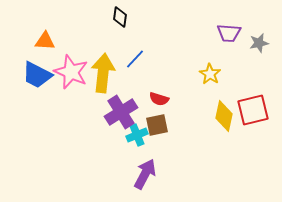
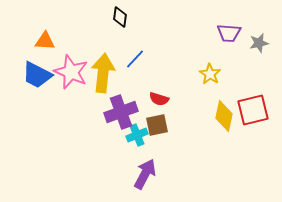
purple cross: rotated 12 degrees clockwise
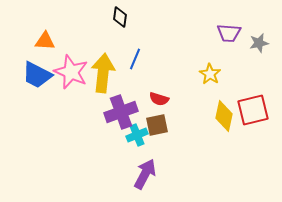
blue line: rotated 20 degrees counterclockwise
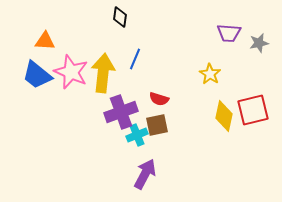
blue trapezoid: rotated 12 degrees clockwise
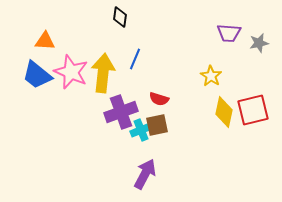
yellow star: moved 1 px right, 2 px down
yellow diamond: moved 4 px up
cyan cross: moved 4 px right, 5 px up
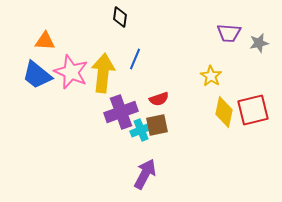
red semicircle: rotated 36 degrees counterclockwise
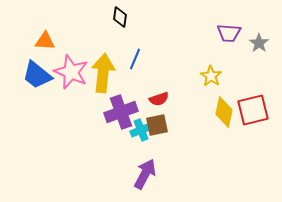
gray star: rotated 24 degrees counterclockwise
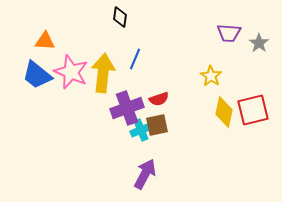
purple cross: moved 6 px right, 4 px up
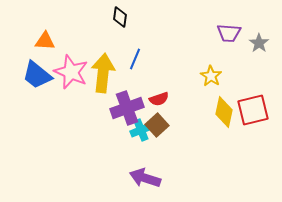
brown square: rotated 30 degrees counterclockwise
purple arrow: moved 4 px down; rotated 100 degrees counterclockwise
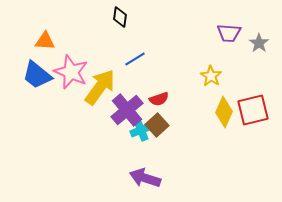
blue line: rotated 35 degrees clockwise
yellow arrow: moved 3 px left, 14 px down; rotated 30 degrees clockwise
purple cross: moved 2 px down; rotated 20 degrees counterclockwise
yellow diamond: rotated 12 degrees clockwise
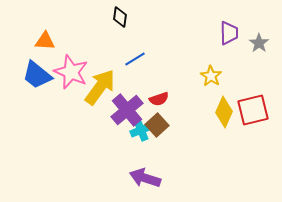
purple trapezoid: rotated 95 degrees counterclockwise
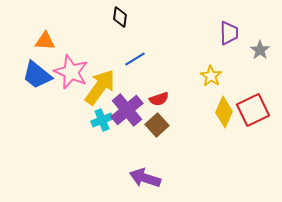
gray star: moved 1 px right, 7 px down
red square: rotated 12 degrees counterclockwise
cyan cross: moved 39 px left, 10 px up
